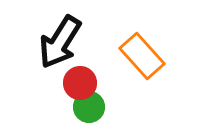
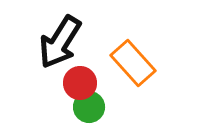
orange rectangle: moved 9 px left, 7 px down
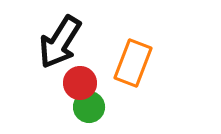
orange rectangle: rotated 63 degrees clockwise
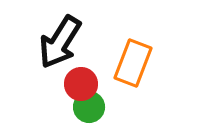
red circle: moved 1 px right, 1 px down
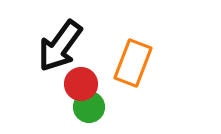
black arrow: moved 4 px down; rotated 4 degrees clockwise
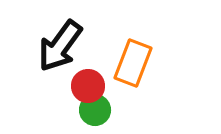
red circle: moved 7 px right, 2 px down
green circle: moved 6 px right, 3 px down
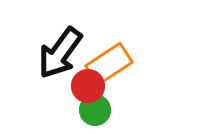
black arrow: moved 7 px down
orange rectangle: moved 24 px left, 1 px down; rotated 36 degrees clockwise
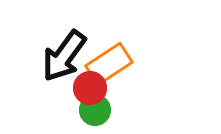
black arrow: moved 4 px right, 3 px down
red circle: moved 2 px right, 2 px down
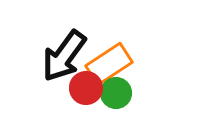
red circle: moved 4 px left
green circle: moved 21 px right, 17 px up
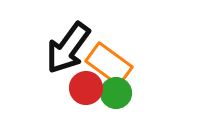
black arrow: moved 4 px right, 8 px up
orange rectangle: rotated 69 degrees clockwise
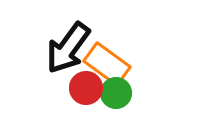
orange rectangle: moved 2 px left
